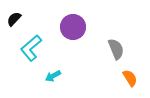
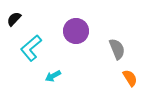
purple circle: moved 3 px right, 4 px down
gray semicircle: moved 1 px right
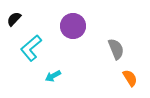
purple circle: moved 3 px left, 5 px up
gray semicircle: moved 1 px left
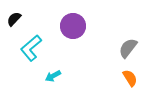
gray semicircle: moved 12 px right, 1 px up; rotated 120 degrees counterclockwise
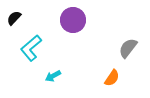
black semicircle: moved 1 px up
purple circle: moved 6 px up
orange semicircle: moved 18 px left; rotated 66 degrees clockwise
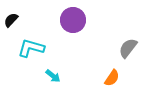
black semicircle: moved 3 px left, 2 px down
cyan L-shape: rotated 56 degrees clockwise
cyan arrow: rotated 112 degrees counterclockwise
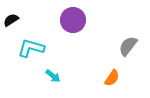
black semicircle: rotated 14 degrees clockwise
gray semicircle: moved 2 px up
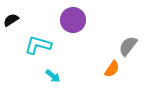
cyan L-shape: moved 7 px right, 3 px up
orange semicircle: moved 9 px up
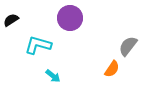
purple circle: moved 3 px left, 2 px up
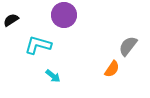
purple circle: moved 6 px left, 3 px up
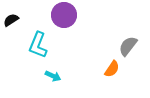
cyan L-shape: rotated 84 degrees counterclockwise
cyan arrow: rotated 14 degrees counterclockwise
